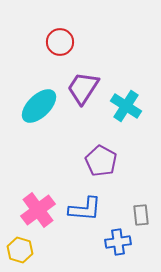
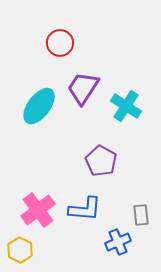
red circle: moved 1 px down
cyan ellipse: rotated 9 degrees counterclockwise
blue cross: rotated 15 degrees counterclockwise
yellow hexagon: rotated 10 degrees clockwise
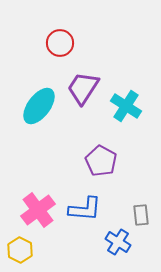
blue cross: rotated 35 degrees counterclockwise
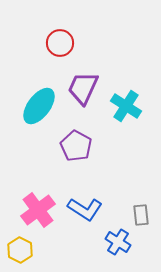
purple trapezoid: rotated 9 degrees counterclockwise
purple pentagon: moved 25 px left, 15 px up
blue L-shape: rotated 28 degrees clockwise
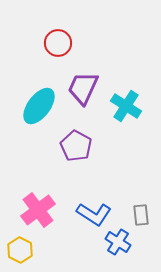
red circle: moved 2 px left
blue L-shape: moved 9 px right, 5 px down
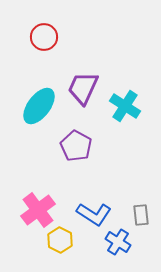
red circle: moved 14 px left, 6 px up
cyan cross: moved 1 px left
yellow hexagon: moved 40 px right, 10 px up
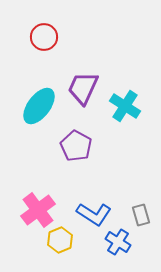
gray rectangle: rotated 10 degrees counterclockwise
yellow hexagon: rotated 10 degrees clockwise
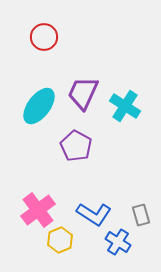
purple trapezoid: moved 5 px down
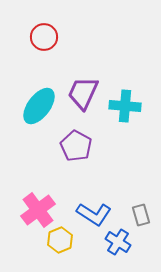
cyan cross: rotated 28 degrees counterclockwise
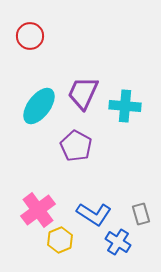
red circle: moved 14 px left, 1 px up
gray rectangle: moved 1 px up
